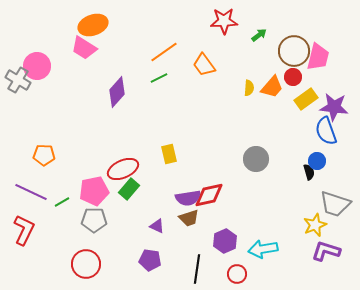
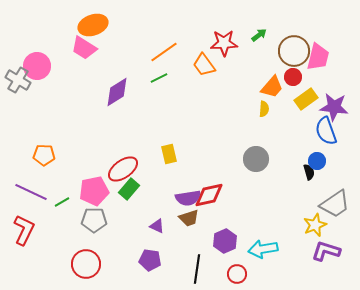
red star at (224, 21): moved 22 px down
yellow semicircle at (249, 88): moved 15 px right, 21 px down
purple diamond at (117, 92): rotated 16 degrees clockwise
red ellipse at (123, 169): rotated 12 degrees counterclockwise
gray trapezoid at (335, 204): rotated 52 degrees counterclockwise
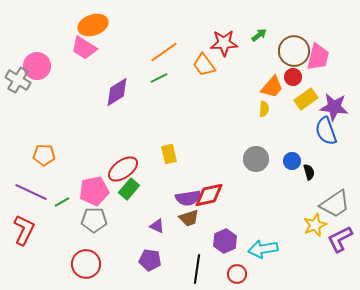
blue circle at (317, 161): moved 25 px left
purple L-shape at (326, 251): moved 14 px right, 12 px up; rotated 44 degrees counterclockwise
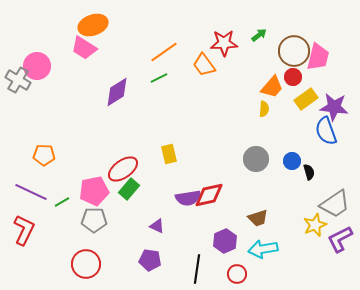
brown trapezoid at (189, 218): moved 69 px right
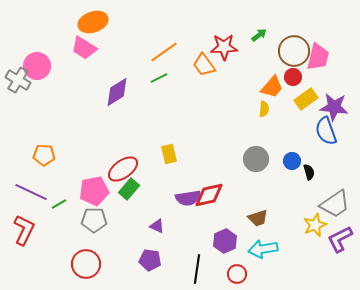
orange ellipse at (93, 25): moved 3 px up
red star at (224, 43): moved 4 px down
green line at (62, 202): moved 3 px left, 2 px down
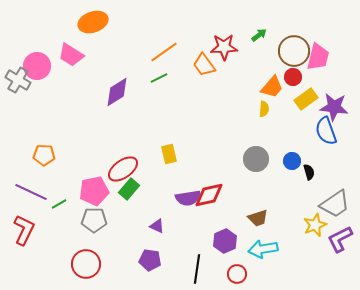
pink trapezoid at (84, 48): moved 13 px left, 7 px down
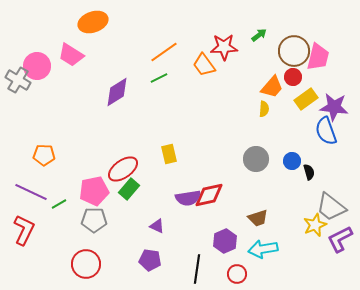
gray trapezoid at (335, 204): moved 4 px left, 3 px down; rotated 72 degrees clockwise
